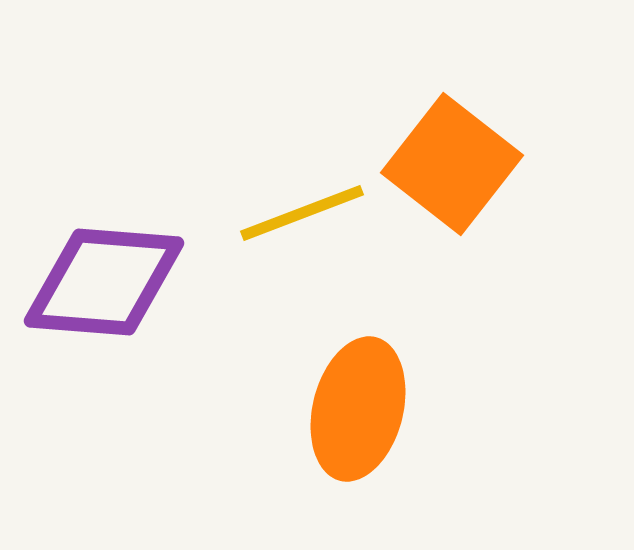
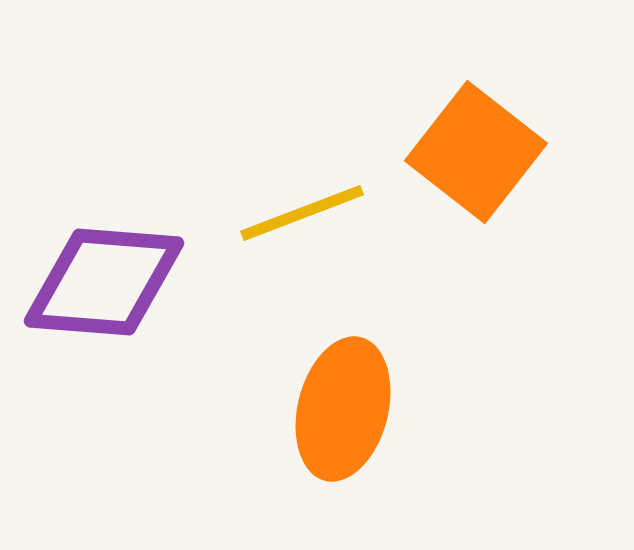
orange square: moved 24 px right, 12 px up
orange ellipse: moved 15 px left
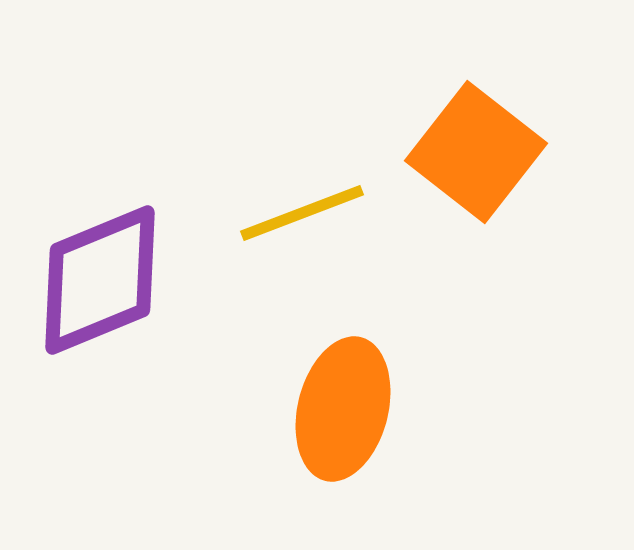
purple diamond: moved 4 px left, 2 px up; rotated 27 degrees counterclockwise
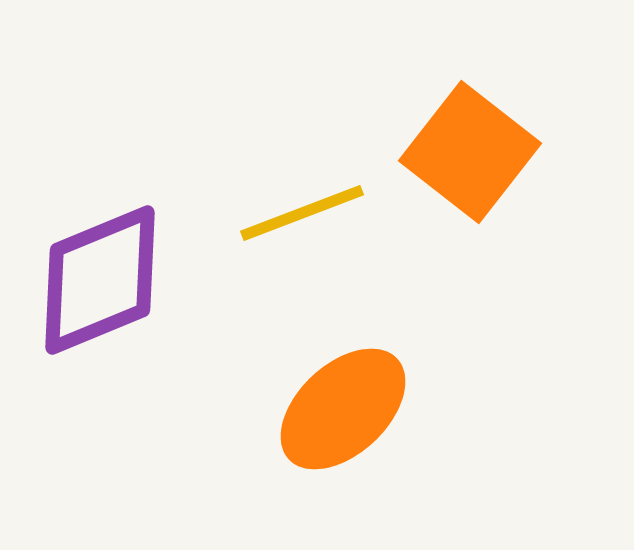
orange square: moved 6 px left
orange ellipse: rotated 33 degrees clockwise
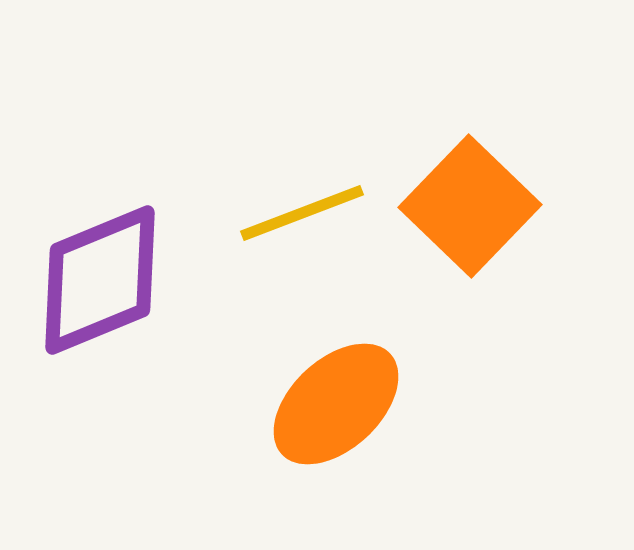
orange square: moved 54 px down; rotated 6 degrees clockwise
orange ellipse: moved 7 px left, 5 px up
